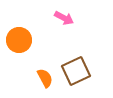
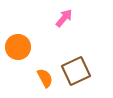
pink arrow: rotated 78 degrees counterclockwise
orange circle: moved 1 px left, 7 px down
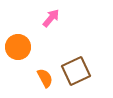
pink arrow: moved 13 px left
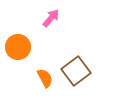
brown square: rotated 12 degrees counterclockwise
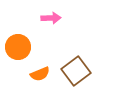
pink arrow: rotated 48 degrees clockwise
orange semicircle: moved 5 px left, 4 px up; rotated 96 degrees clockwise
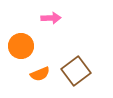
orange circle: moved 3 px right, 1 px up
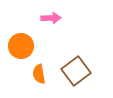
orange semicircle: moved 1 px left; rotated 102 degrees clockwise
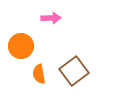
brown square: moved 2 px left
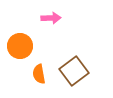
orange circle: moved 1 px left
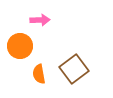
pink arrow: moved 11 px left, 2 px down
brown square: moved 2 px up
